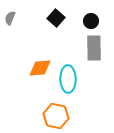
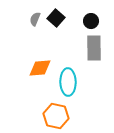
gray semicircle: moved 25 px right, 1 px down
cyan ellipse: moved 3 px down
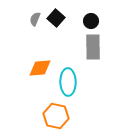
gray rectangle: moved 1 px left, 1 px up
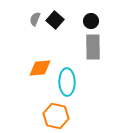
black square: moved 1 px left, 2 px down
cyan ellipse: moved 1 px left
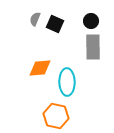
black square: moved 4 px down; rotated 18 degrees counterclockwise
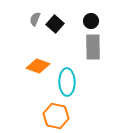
black square: rotated 18 degrees clockwise
orange diamond: moved 2 px left, 2 px up; rotated 25 degrees clockwise
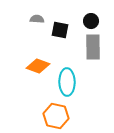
gray semicircle: moved 2 px right; rotated 72 degrees clockwise
black square: moved 5 px right, 6 px down; rotated 30 degrees counterclockwise
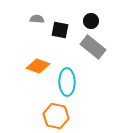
gray rectangle: rotated 50 degrees counterclockwise
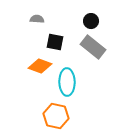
black square: moved 5 px left, 12 px down
orange diamond: moved 2 px right
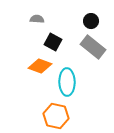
black square: moved 2 px left; rotated 18 degrees clockwise
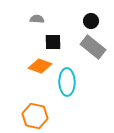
black square: rotated 30 degrees counterclockwise
orange hexagon: moved 21 px left
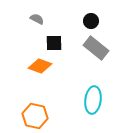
gray semicircle: rotated 24 degrees clockwise
black square: moved 1 px right, 1 px down
gray rectangle: moved 3 px right, 1 px down
cyan ellipse: moved 26 px right, 18 px down; rotated 8 degrees clockwise
